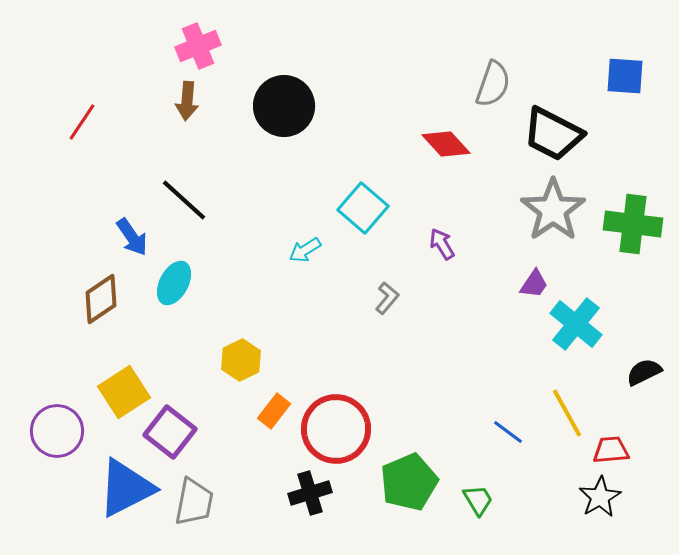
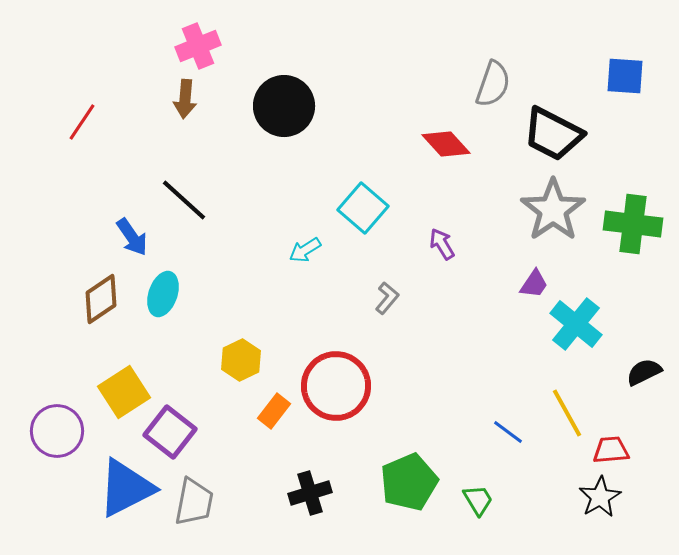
brown arrow: moved 2 px left, 2 px up
cyan ellipse: moved 11 px left, 11 px down; rotated 9 degrees counterclockwise
red circle: moved 43 px up
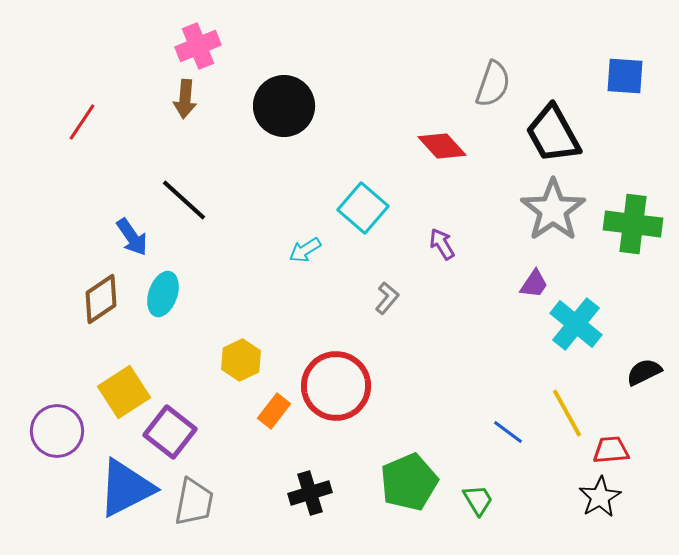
black trapezoid: rotated 34 degrees clockwise
red diamond: moved 4 px left, 2 px down
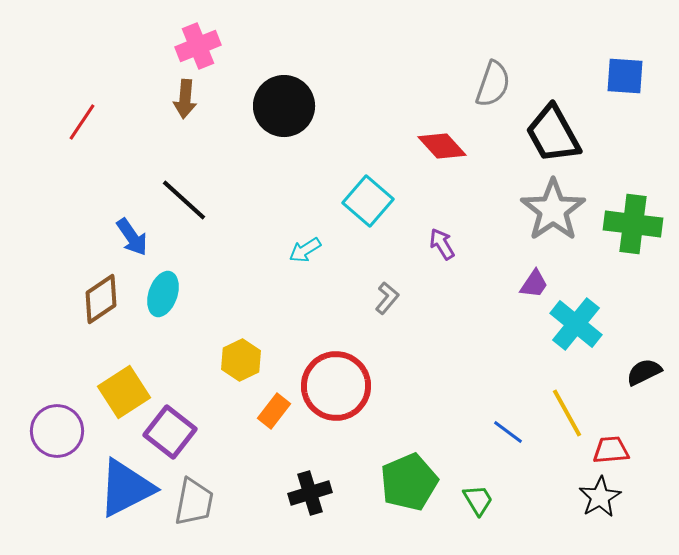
cyan square: moved 5 px right, 7 px up
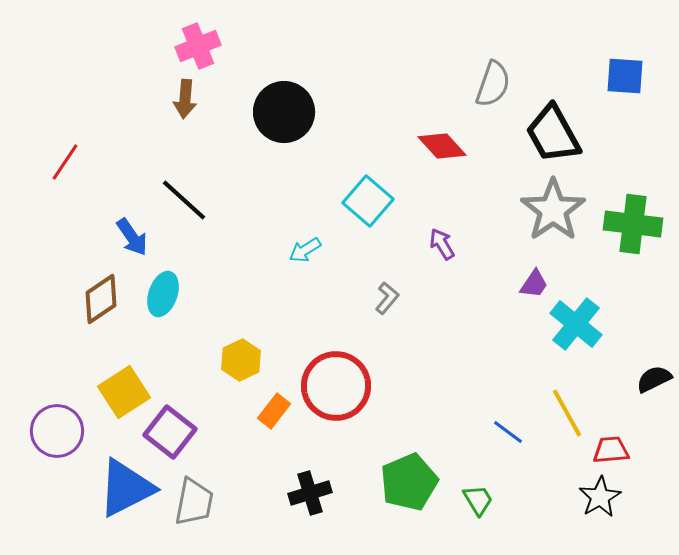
black circle: moved 6 px down
red line: moved 17 px left, 40 px down
black semicircle: moved 10 px right, 7 px down
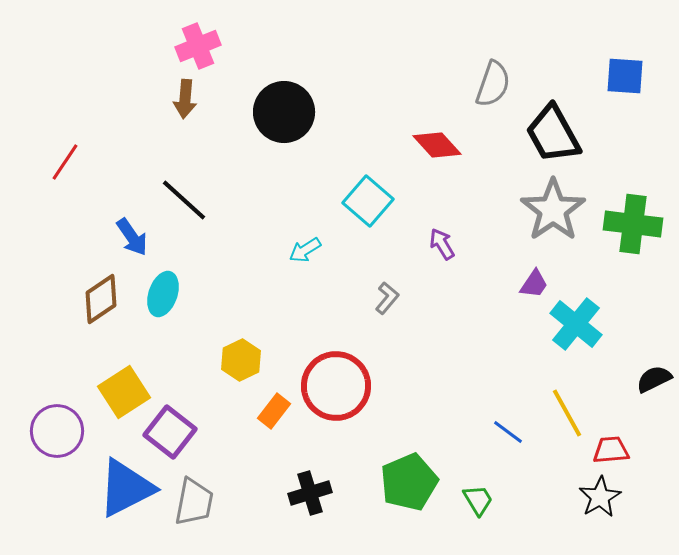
red diamond: moved 5 px left, 1 px up
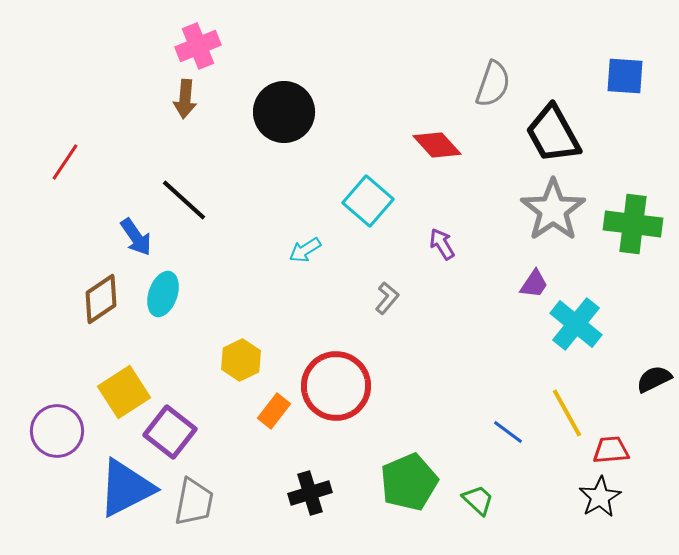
blue arrow: moved 4 px right
green trapezoid: rotated 16 degrees counterclockwise
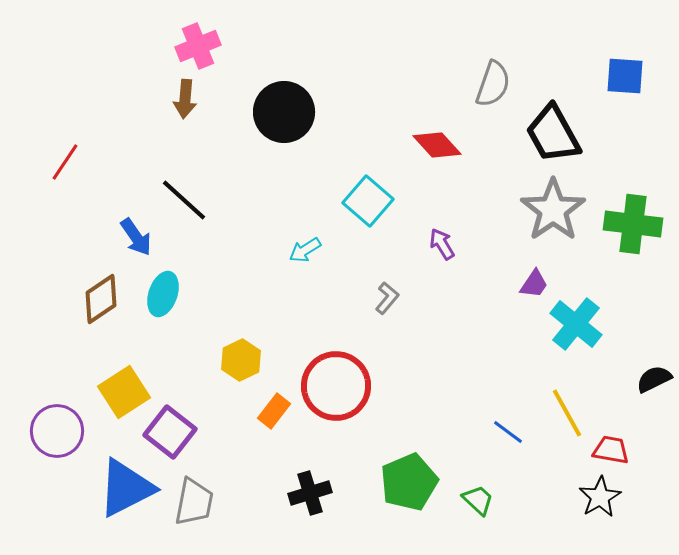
red trapezoid: rotated 15 degrees clockwise
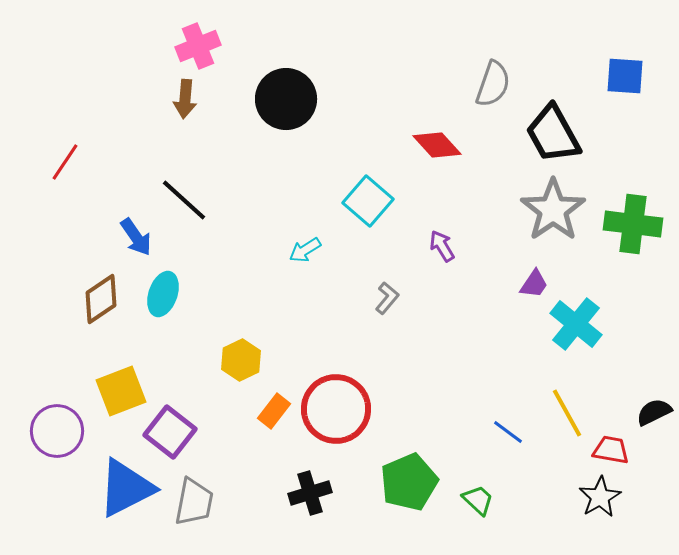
black circle: moved 2 px right, 13 px up
purple arrow: moved 2 px down
black semicircle: moved 33 px down
red circle: moved 23 px down
yellow square: moved 3 px left, 1 px up; rotated 12 degrees clockwise
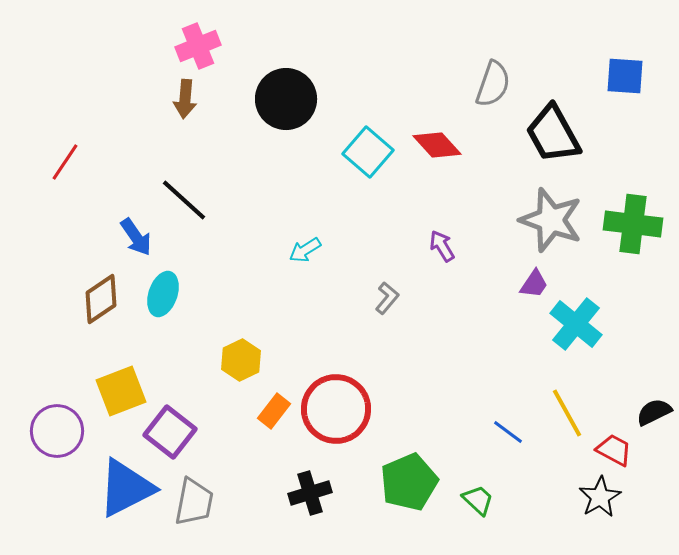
cyan square: moved 49 px up
gray star: moved 2 px left, 10 px down; rotated 18 degrees counterclockwise
red trapezoid: moved 3 px right; rotated 18 degrees clockwise
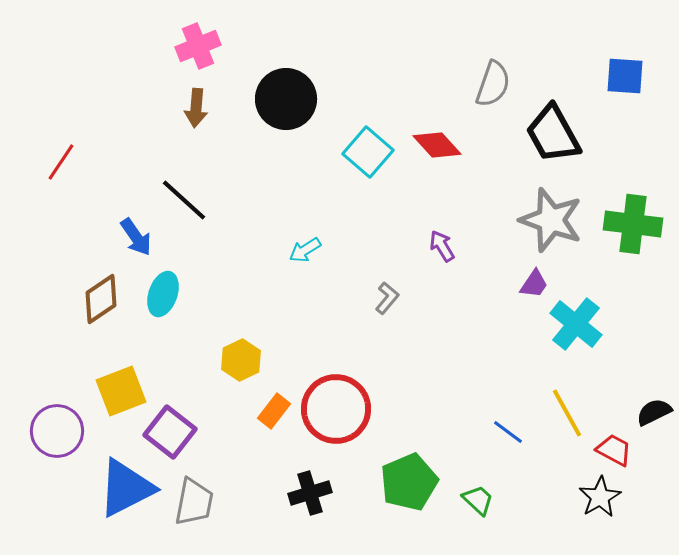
brown arrow: moved 11 px right, 9 px down
red line: moved 4 px left
